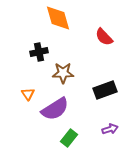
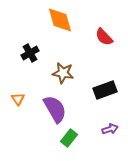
orange diamond: moved 2 px right, 2 px down
black cross: moved 9 px left, 1 px down; rotated 18 degrees counterclockwise
brown star: rotated 10 degrees clockwise
orange triangle: moved 10 px left, 5 px down
purple semicircle: rotated 88 degrees counterclockwise
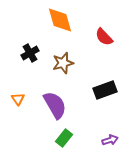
brown star: moved 10 px up; rotated 25 degrees counterclockwise
purple semicircle: moved 4 px up
purple arrow: moved 11 px down
green rectangle: moved 5 px left
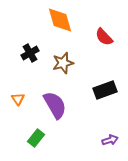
green rectangle: moved 28 px left
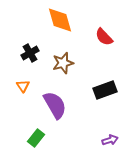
orange triangle: moved 5 px right, 13 px up
